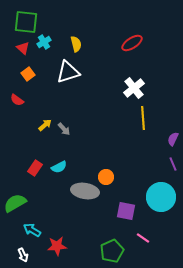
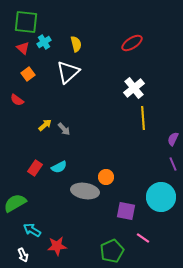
white triangle: rotated 25 degrees counterclockwise
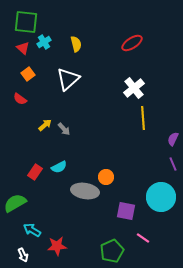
white triangle: moved 7 px down
red semicircle: moved 3 px right, 1 px up
red rectangle: moved 4 px down
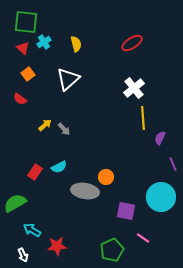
purple semicircle: moved 13 px left, 1 px up
green pentagon: moved 1 px up
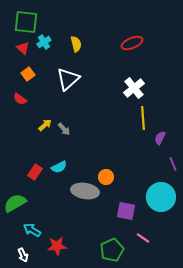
red ellipse: rotated 10 degrees clockwise
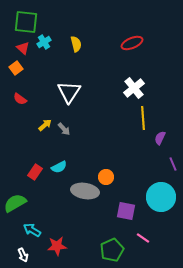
orange square: moved 12 px left, 6 px up
white triangle: moved 1 px right, 13 px down; rotated 15 degrees counterclockwise
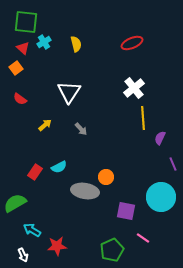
gray arrow: moved 17 px right
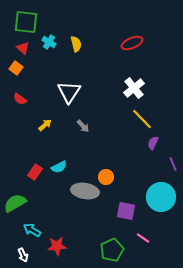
cyan cross: moved 5 px right; rotated 24 degrees counterclockwise
orange square: rotated 16 degrees counterclockwise
yellow line: moved 1 px left, 1 px down; rotated 40 degrees counterclockwise
gray arrow: moved 2 px right, 3 px up
purple semicircle: moved 7 px left, 5 px down
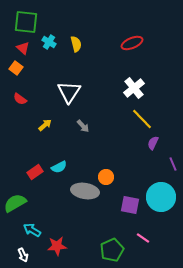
red rectangle: rotated 21 degrees clockwise
purple square: moved 4 px right, 6 px up
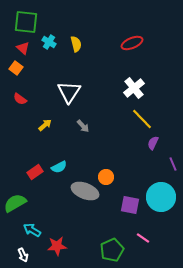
gray ellipse: rotated 12 degrees clockwise
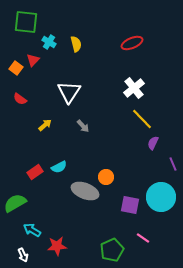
red triangle: moved 10 px right, 12 px down; rotated 32 degrees clockwise
